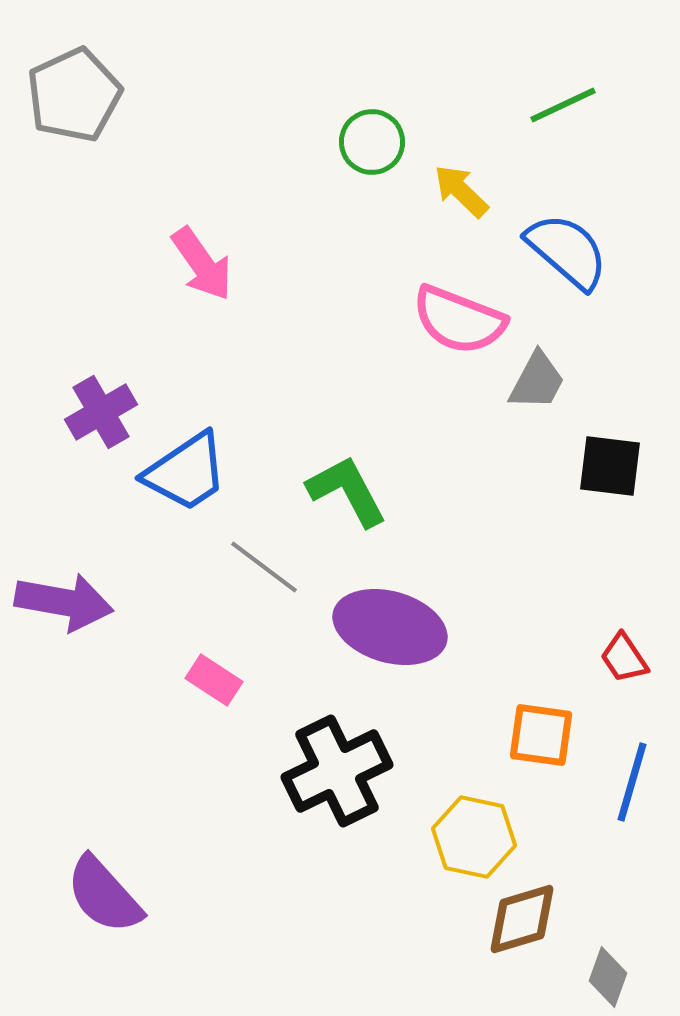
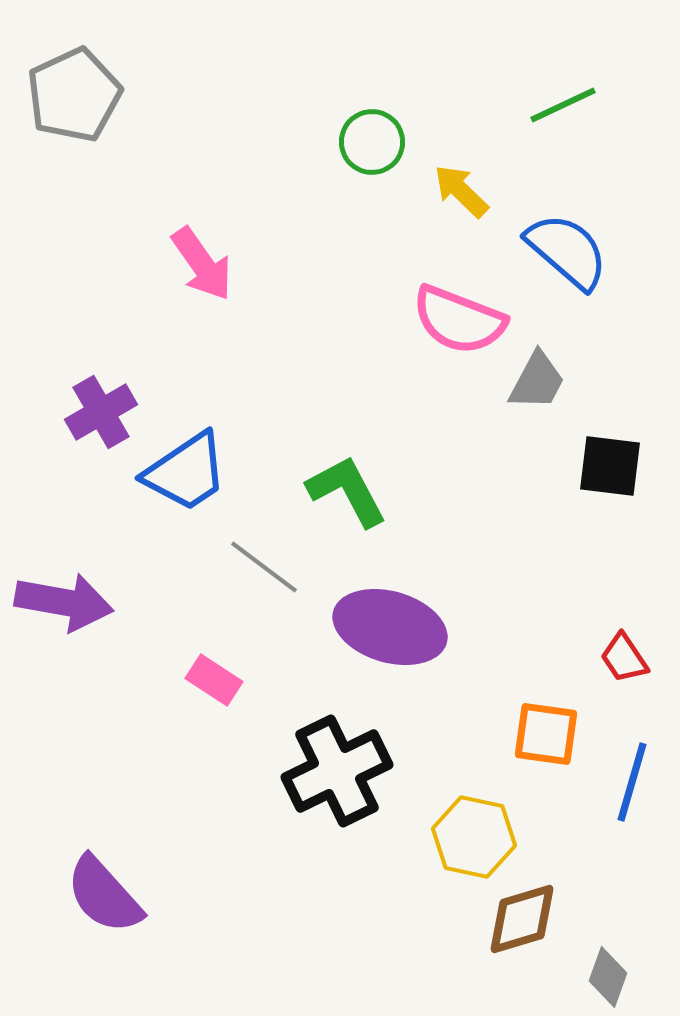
orange square: moved 5 px right, 1 px up
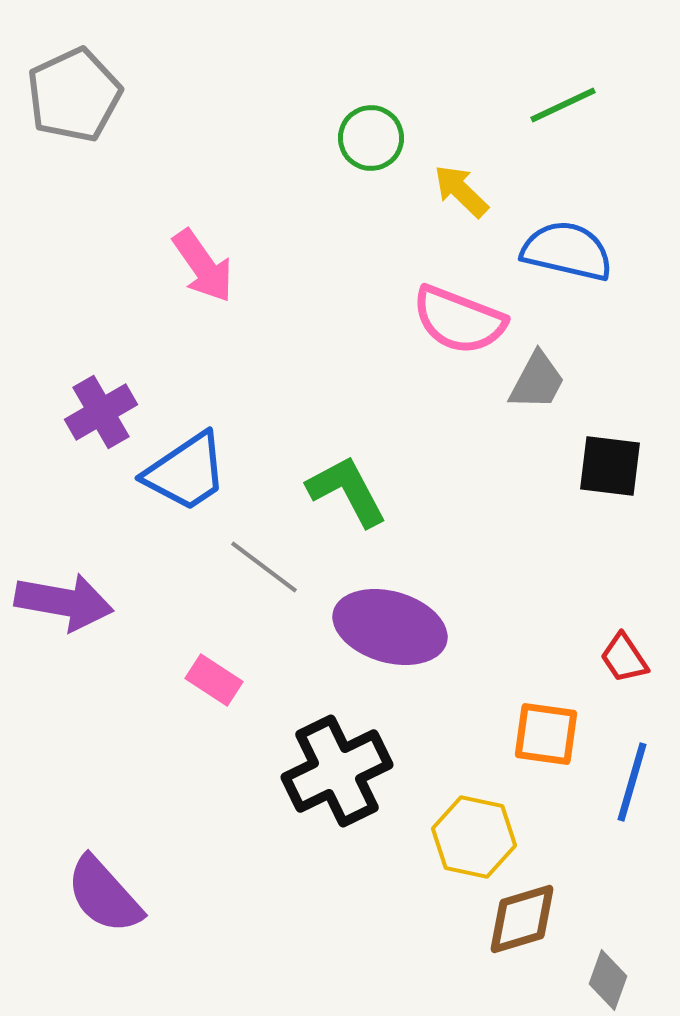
green circle: moved 1 px left, 4 px up
blue semicircle: rotated 28 degrees counterclockwise
pink arrow: moved 1 px right, 2 px down
gray diamond: moved 3 px down
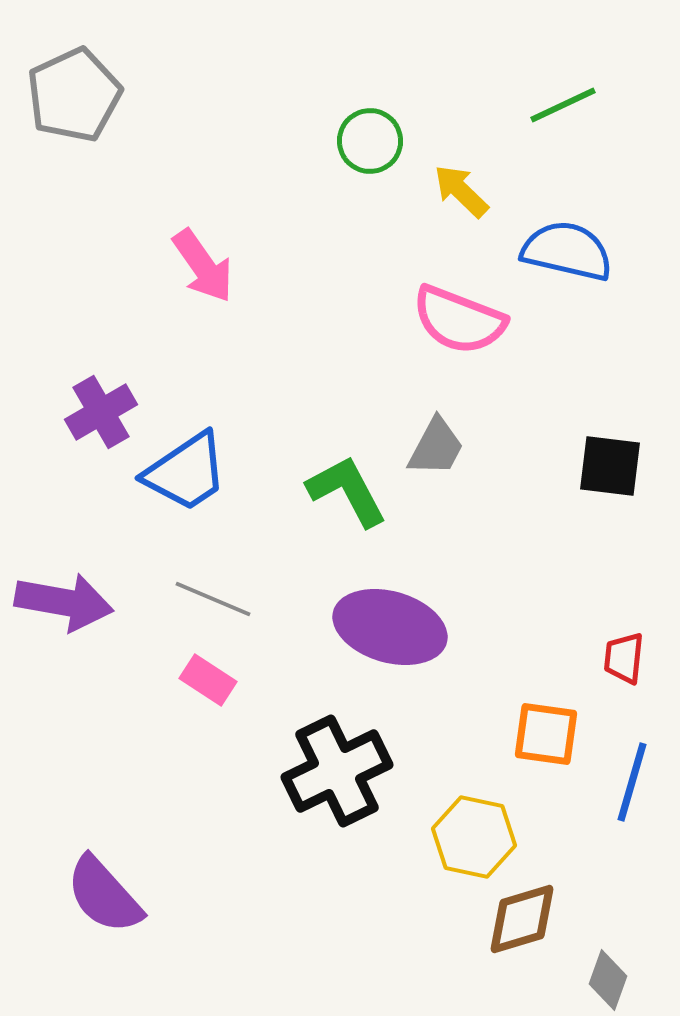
green circle: moved 1 px left, 3 px down
gray trapezoid: moved 101 px left, 66 px down
gray line: moved 51 px left, 32 px down; rotated 14 degrees counterclockwise
red trapezoid: rotated 40 degrees clockwise
pink rectangle: moved 6 px left
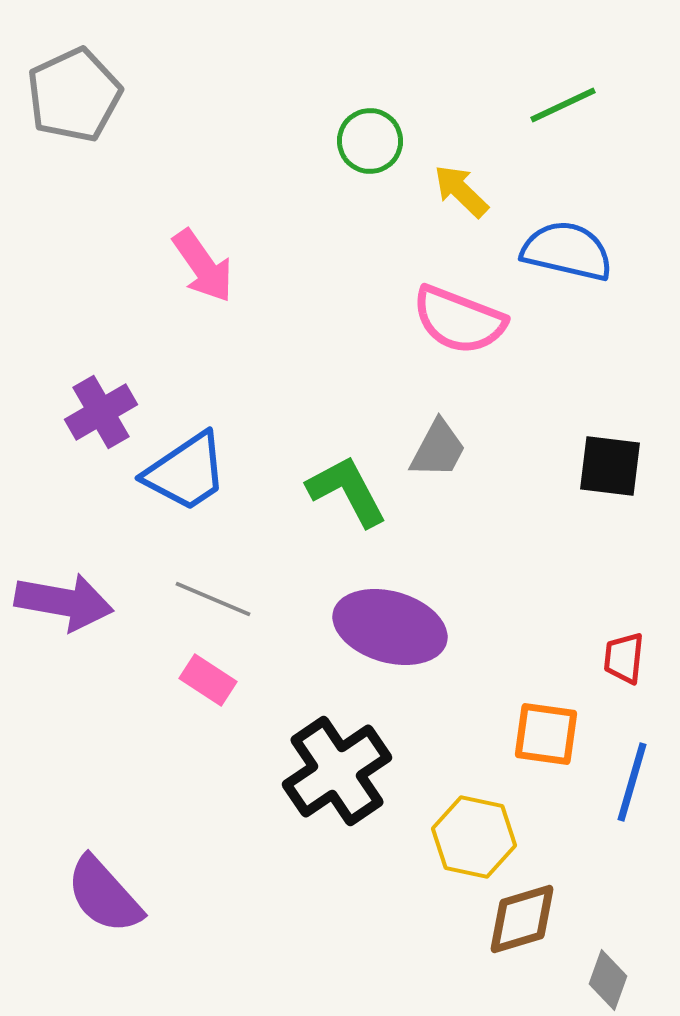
gray trapezoid: moved 2 px right, 2 px down
black cross: rotated 8 degrees counterclockwise
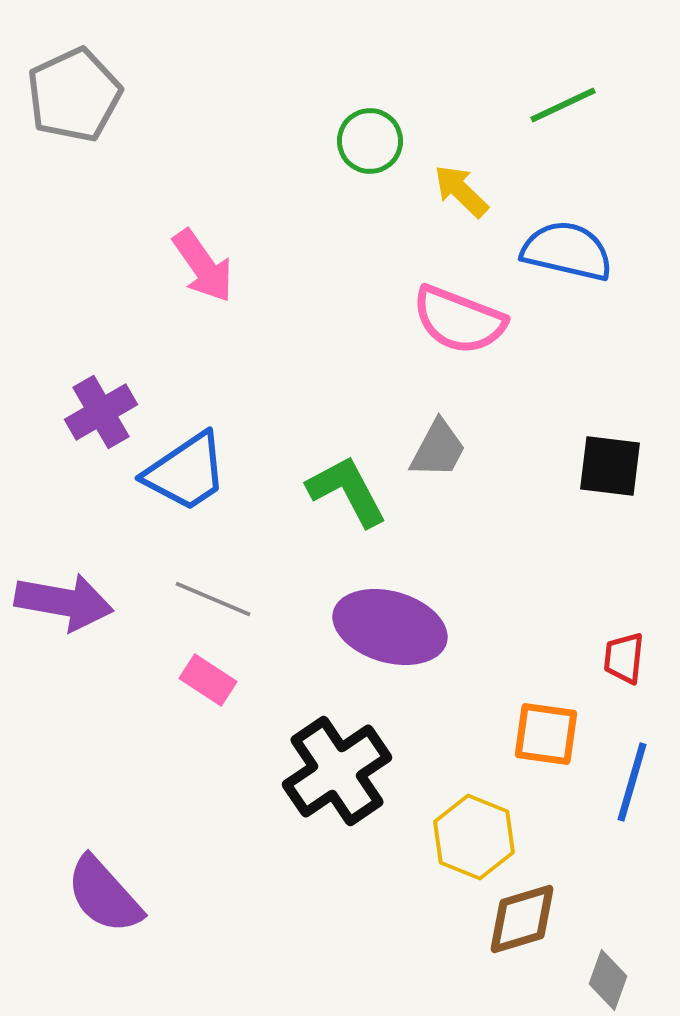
yellow hexagon: rotated 10 degrees clockwise
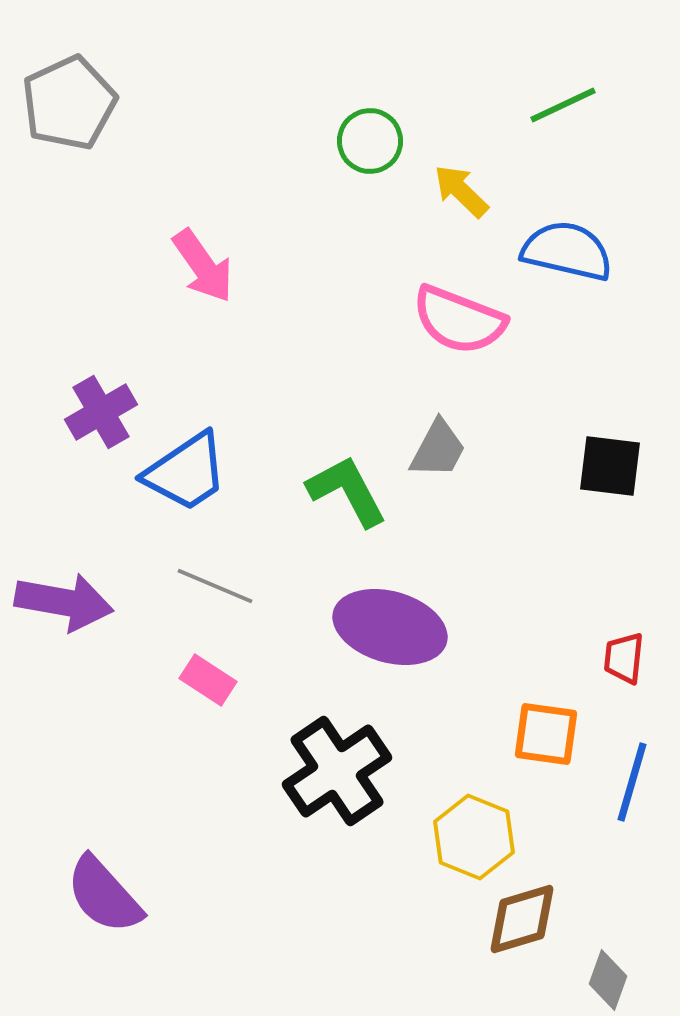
gray pentagon: moved 5 px left, 8 px down
gray line: moved 2 px right, 13 px up
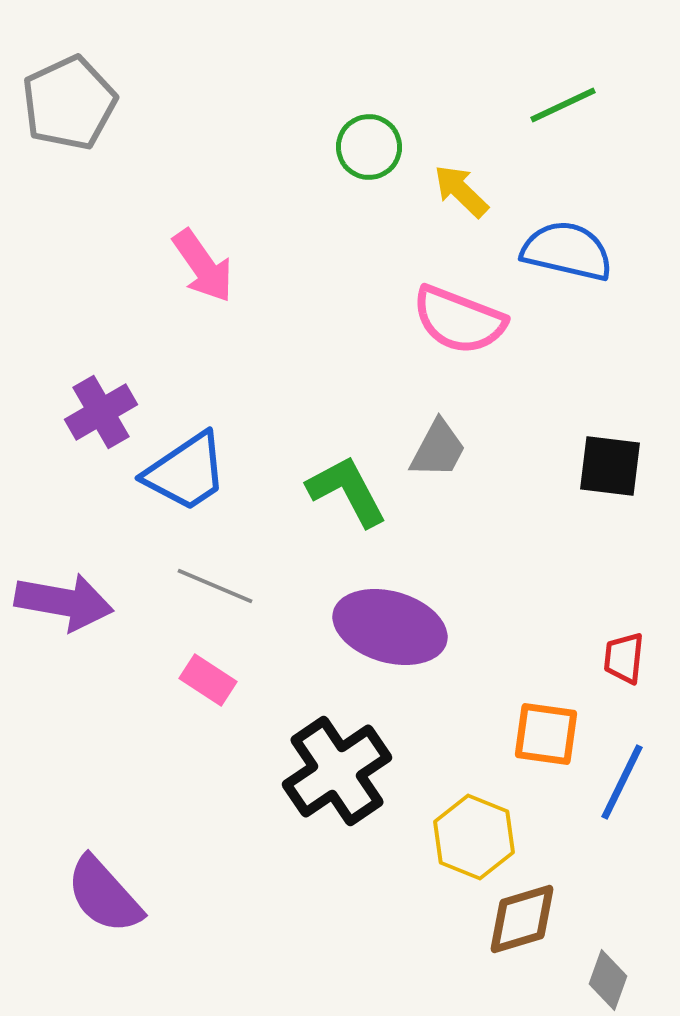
green circle: moved 1 px left, 6 px down
blue line: moved 10 px left; rotated 10 degrees clockwise
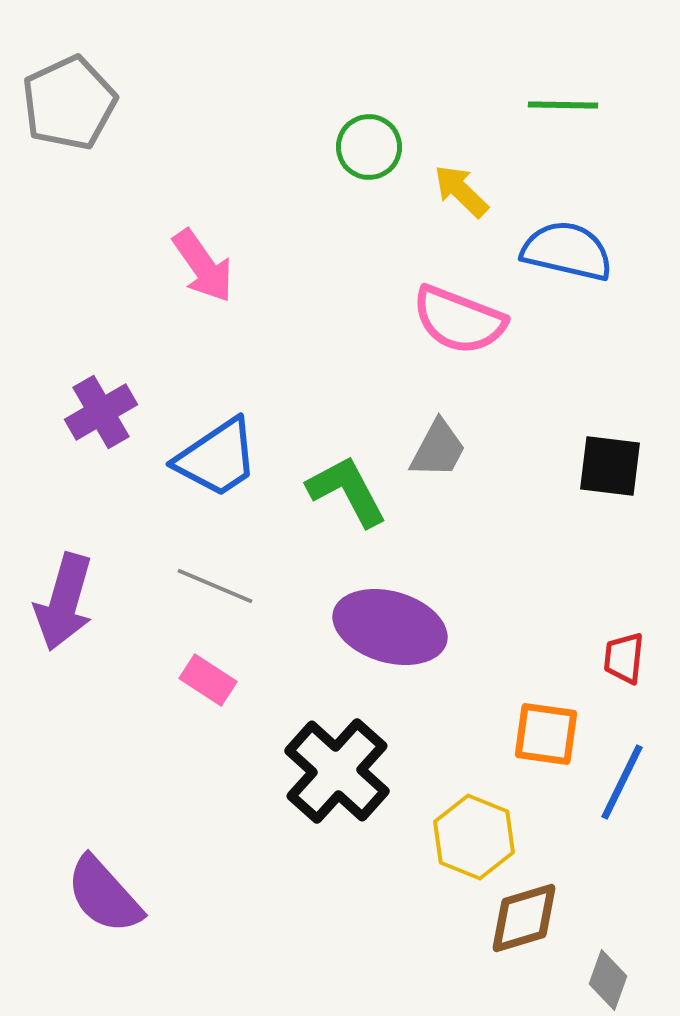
green line: rotated 26 degrees clockwise
blue trapezoid: moved 31 px right, 14 px up
purple arrow: rotated 96 degrees clockwise
black cross: rotated 14 degrees counterclockwise
brown diamond: moved 2 px right, 1 px up
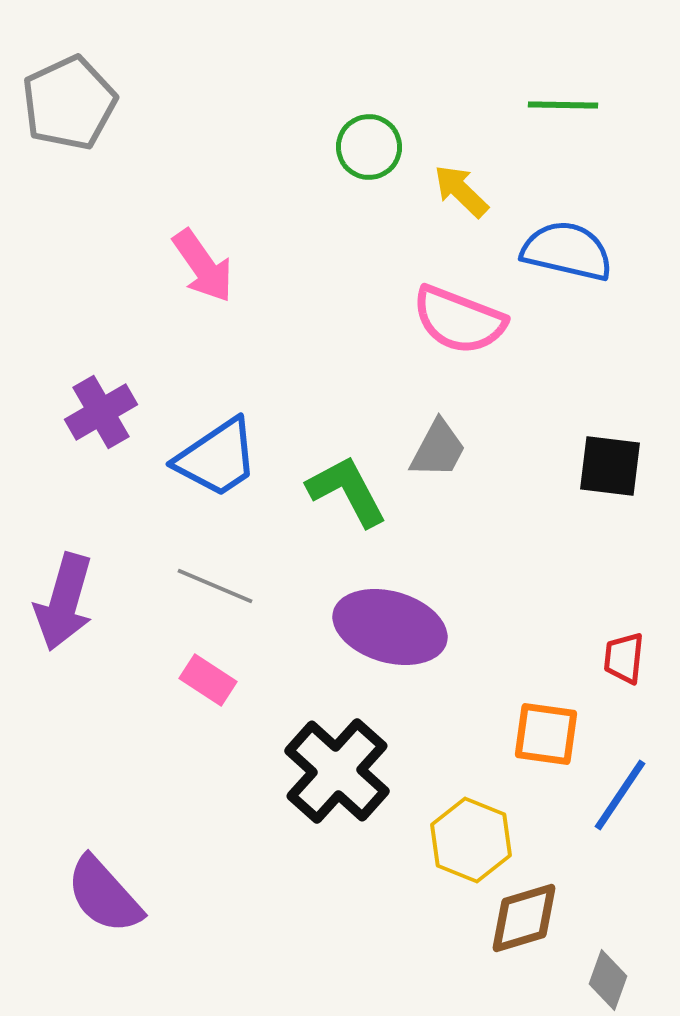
blue line: moved 2 px left, 13 px down; rotated 8 degrees clockwise
yellow hexagon: moved 3 px left, 3 px down
